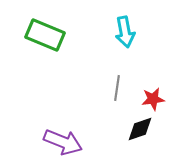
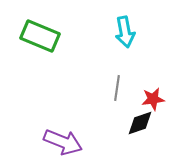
green rectangle: moved 5 px left, 1 px down
black diamond: moved 6 px up
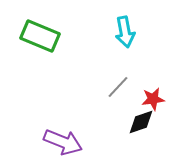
gray line: moved 1 px right, 1 px up; rotated 35 degrees clockwise
black diamond: moved 1 px right, 1 px up
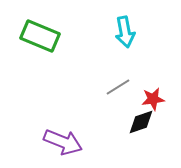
gray line: rotated 15 degrees clockwise
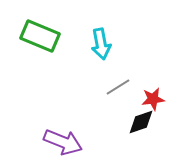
cyan arrow: moved 24 px left, 12 px down
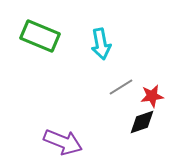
gray line: moved 3 px right
red star: moved 1 px left, 3 px up
black diamond: moved 1 px right
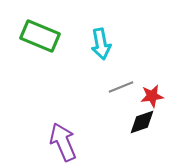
gray line: rotated 10 degrees clockwise
purple arrow: rotated 135 degrees counterclockwise
